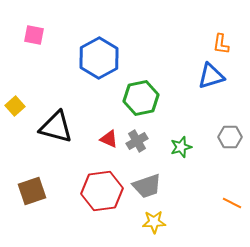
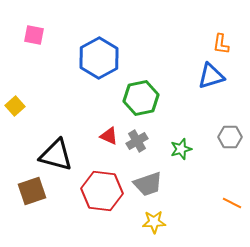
black triangle: moved 28 px down
red triangle: moved 3 px up
green star: moved 2 px down
gray trapezoid: moved 1 px right, 2 px up
red hexagon: rotated 15 degrees clockwise
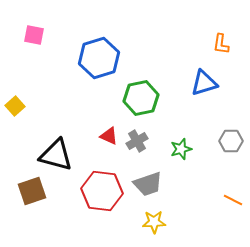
blue hexagon: rotated 12 degrees clockwise
blue triangle: moved 7 px left, 7 px down
gray hexagon: moved 1 px right, 4 px down
orange line: moved 1 px right, 3 px up
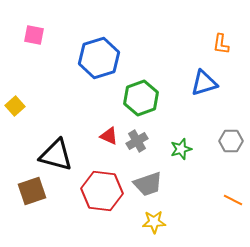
green hexagon: rotated 8 degrees counterclockwise
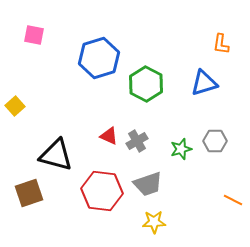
green hexagon: moved 5 px right, 14 px up; rotated 12 degrees counterclockwise
gray hexagon: moved 16 px left
brown square: moved 3 px left, 2 px down
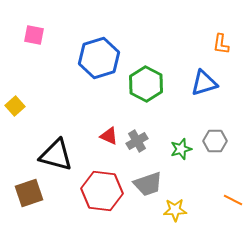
yellow star: moved 21 px right, 12 px up
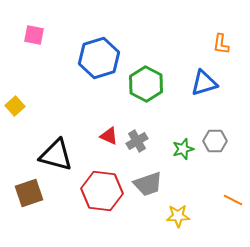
green star: moved 2 px right
yellow star: moved 3 px right, 6 px down
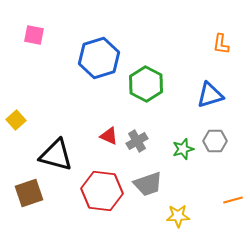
blue triangle: moved 6 px right, 12 px down
yellow square: moved 1 px right, 14 px down
orange line: rotated 42 degrees counterclockwise
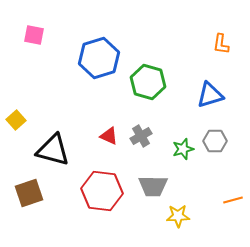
green hexagon: moved 2 px right, 2 px up; rotated 12 degrees counterclockwise
gray cross: moved 4 px right, 5 px up
black triangle: moved 3 px left, 5 px up
gray trapezoid: moved 5 px right, 2 px down; rotated 20 degrees clockwise
